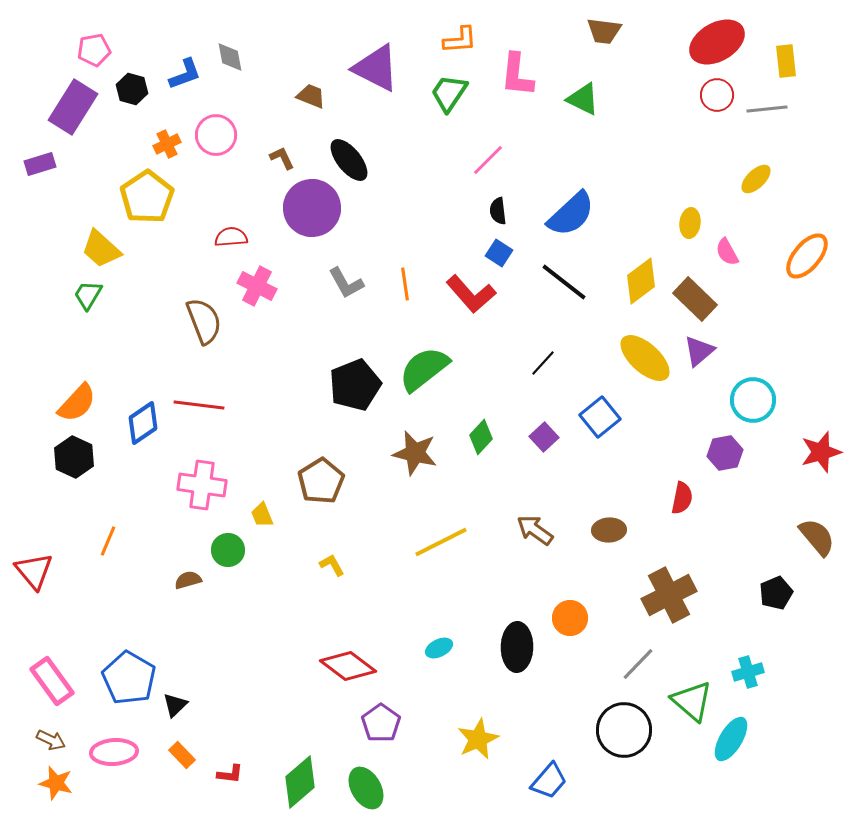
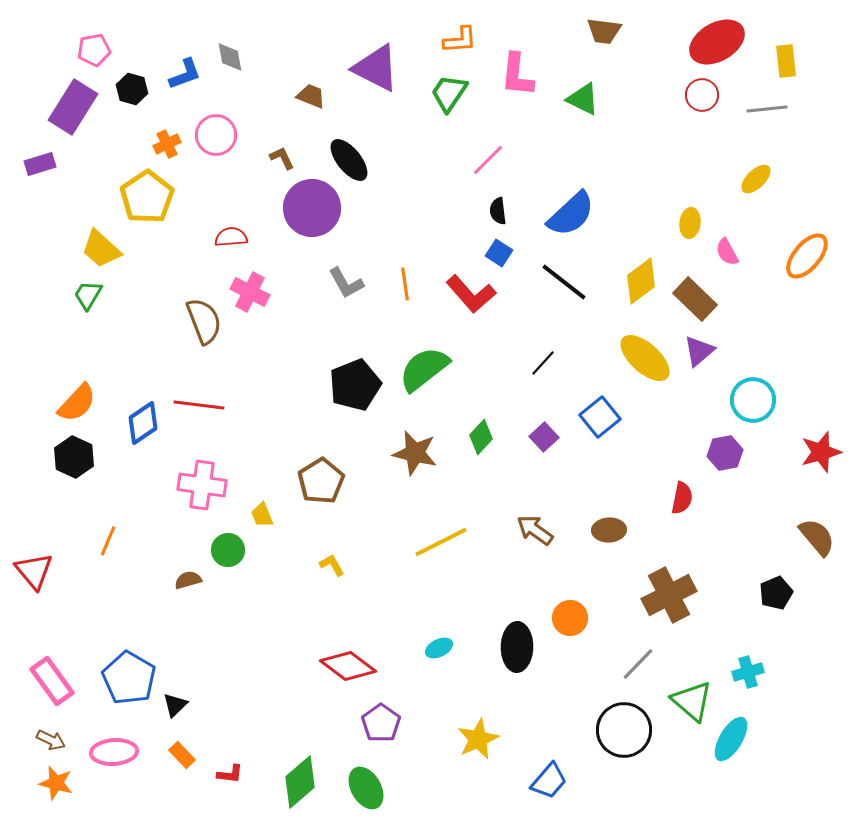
red circle at (717, 95): moved 15 px left
pink cross at (257, 286): moved 7 px left, 6 px down
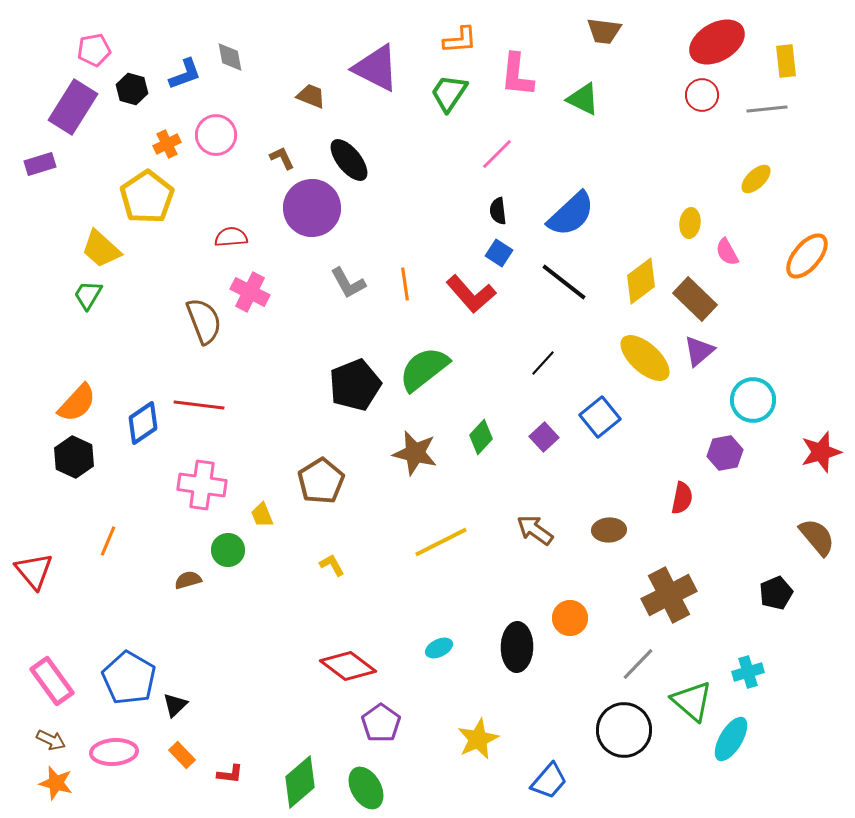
pink line at (488, 160): moved 9 px right, 6 px up
gray L-shape at (346, 283): moved 2 px right
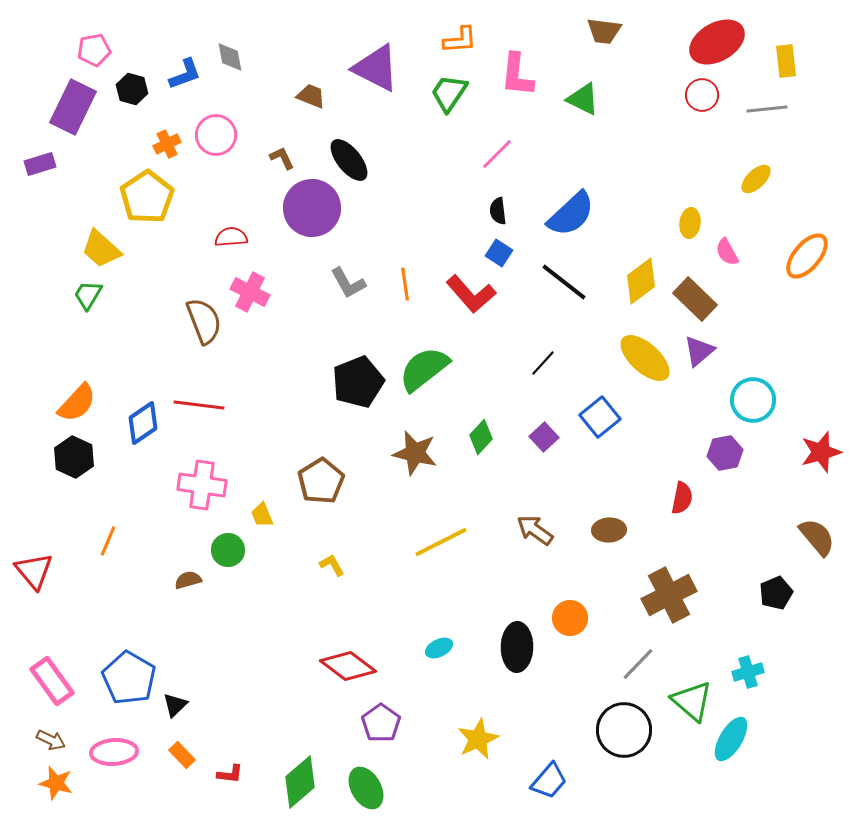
purple rectangle at (73, 107): rotated 6 degrees counterclockwise
black pentagon at (355, 385): moved 3 px right, 3 px up
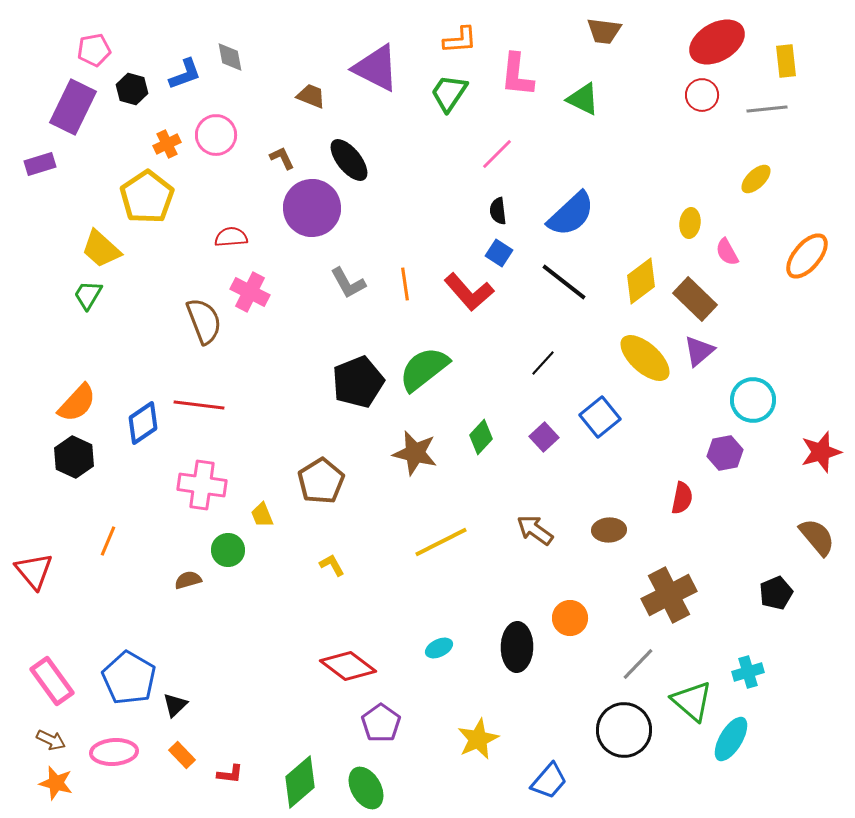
red L-shape at (471, 294): moved 2 px left, 2 px up
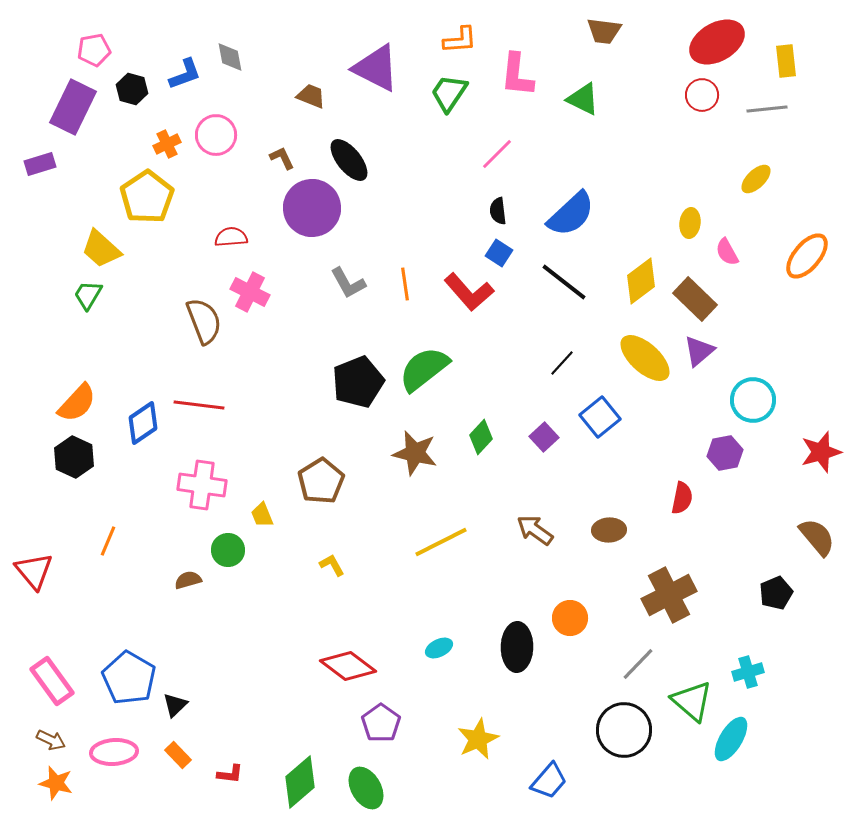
black line at (543, 363): moved 19 px right
orange rectangle at (182, 755): moved 4 px left
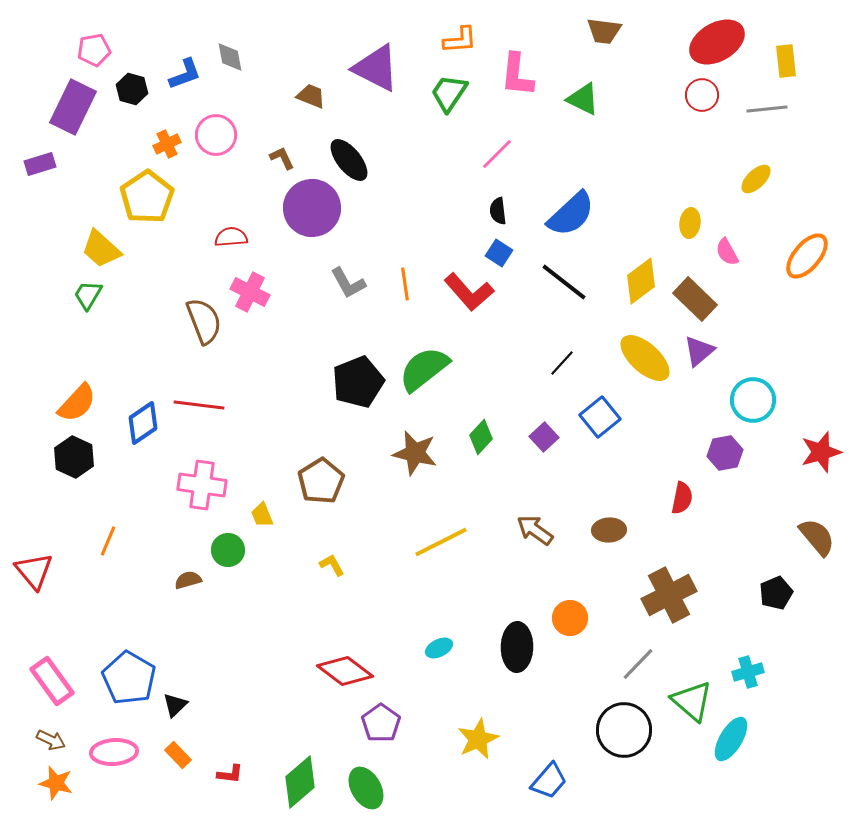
red diamond at (348, 666): moved 3 px left, 5 px down
